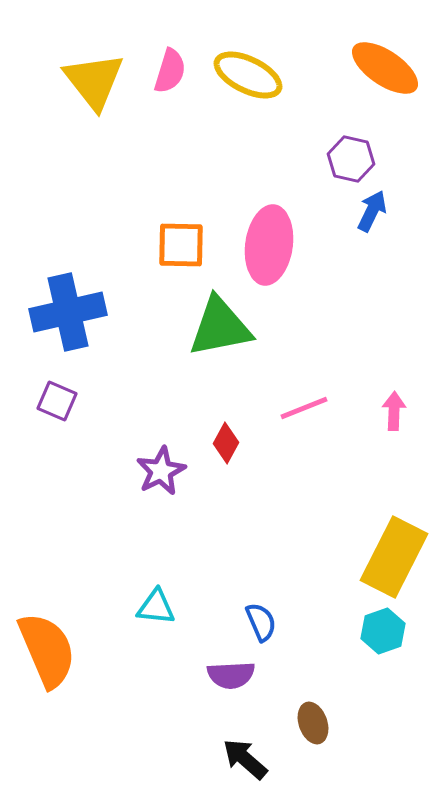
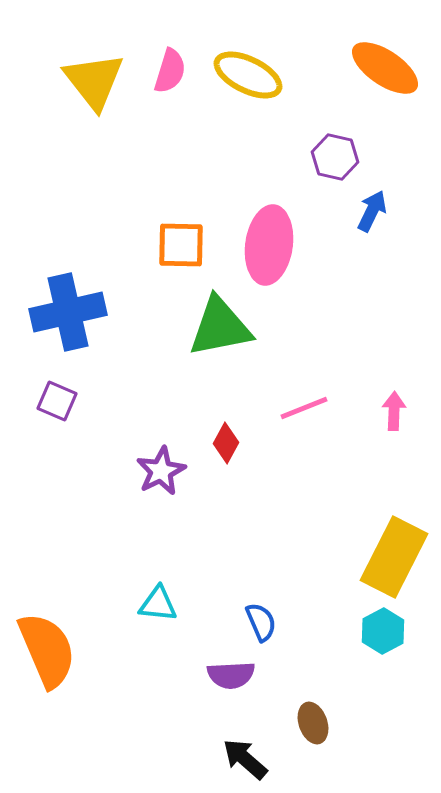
purple hexagon: moved 16 px left, 2 px up
cyan triangle: moved 2 px right, 3 px up
cyan hexagon: rotated 9 degrees counterclockwise
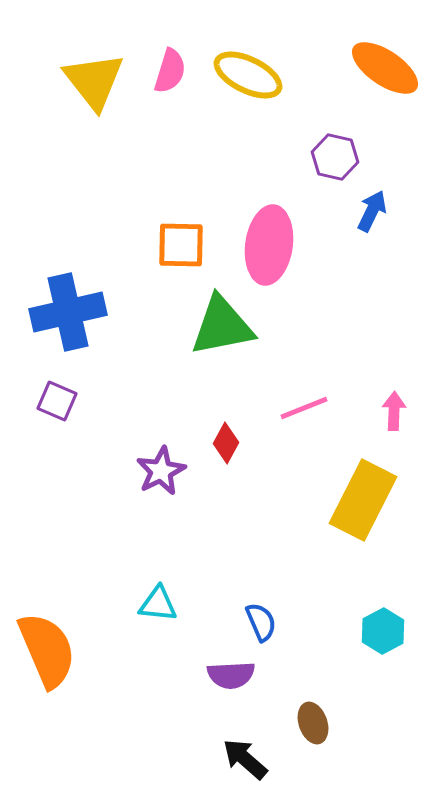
green triangle: moved 2 px right, 1 px up
yellow rectangle: moved 31 px left, 57 px up
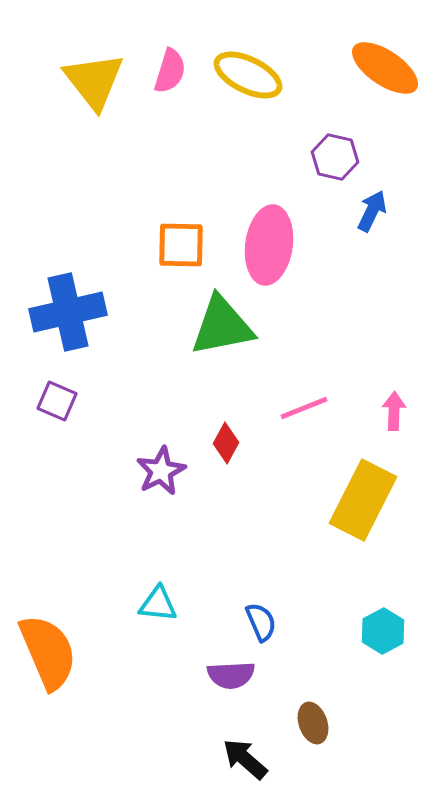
orange semicircle: moved 1 px right, 2 px down
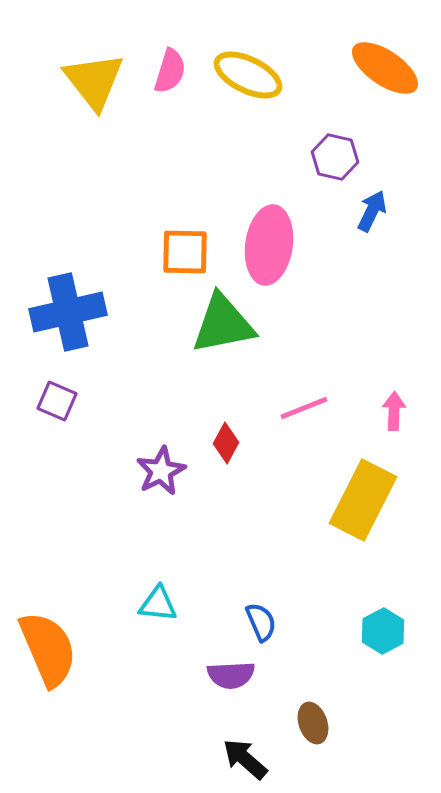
orange square: moved 4 px right, 7 px down
green triangle: moved 1 px right, 2 px up
orange semicircle: moved 3 px up
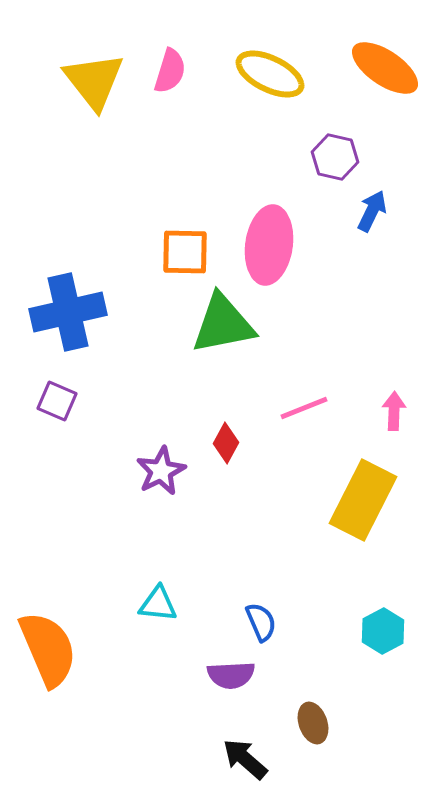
yellow ellipse: moved 22 px right, 1 px up
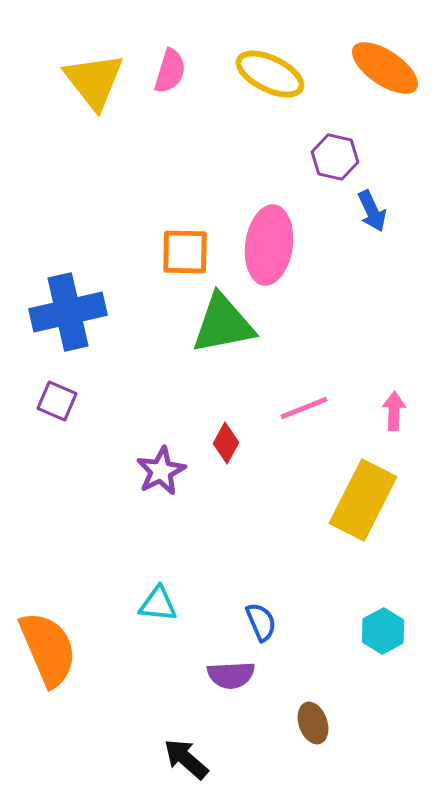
blue arrow: rotated 129 degrees clockwise
black arrow: moved 59 px left
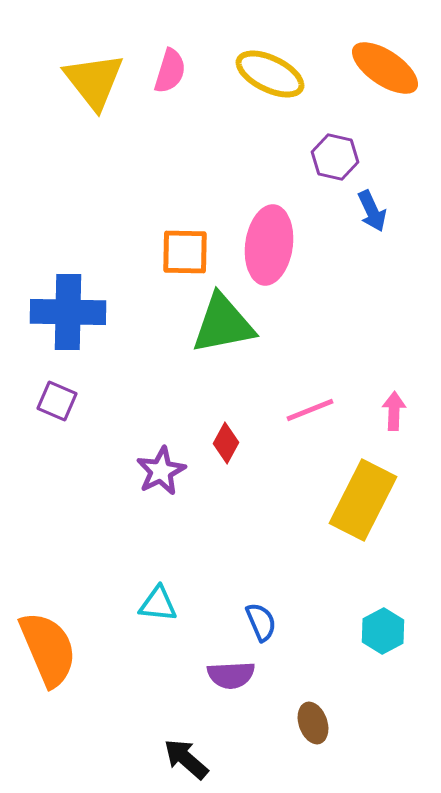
blue cross: rotated 14 degrees clockwise
pink line: moved 6 px right, 2 px down
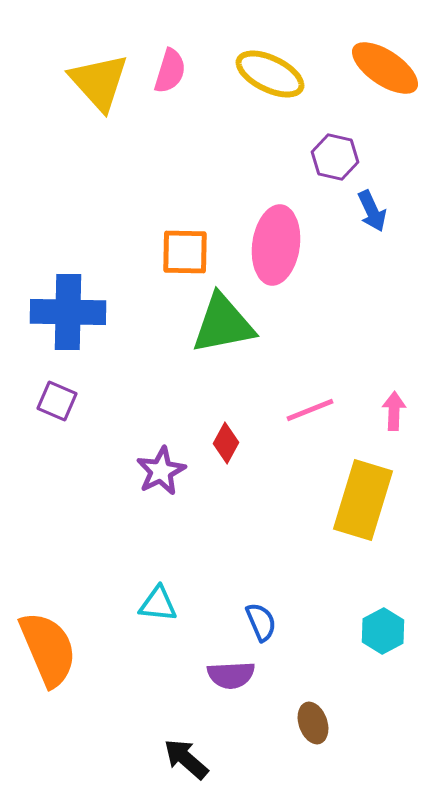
yellow triangle: moved 5 px right, 1 px down; rotated 4 degrees counterclockwise
pink ellipse: moved 7 px right
yellow rectangle: rotated 10 degrees counterclockwise
